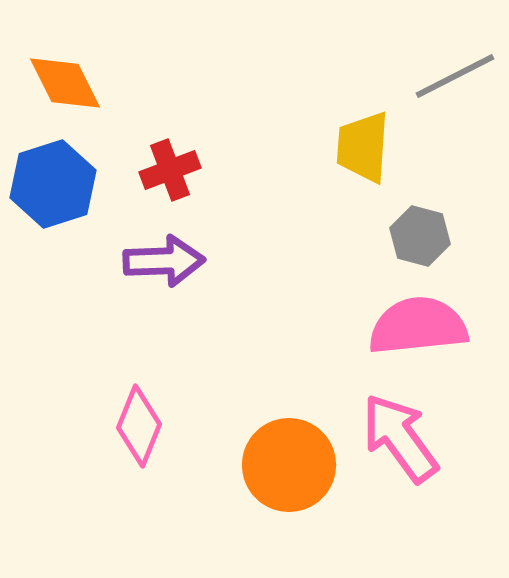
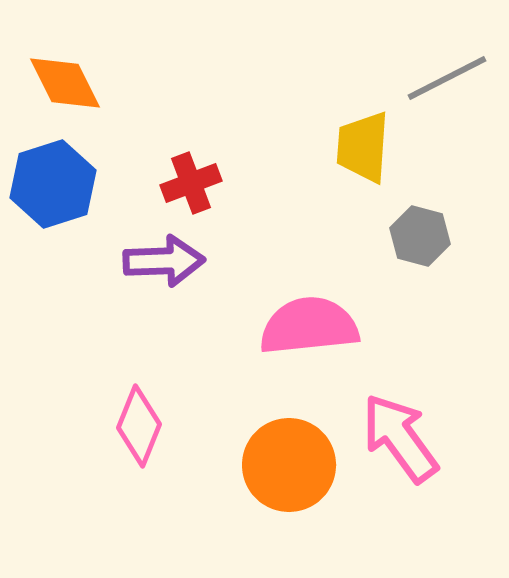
gray line: moved 8 px left, 2 px down
red cross: moved 21 px right, 13 px down
pink semicircle: moved 109 px left
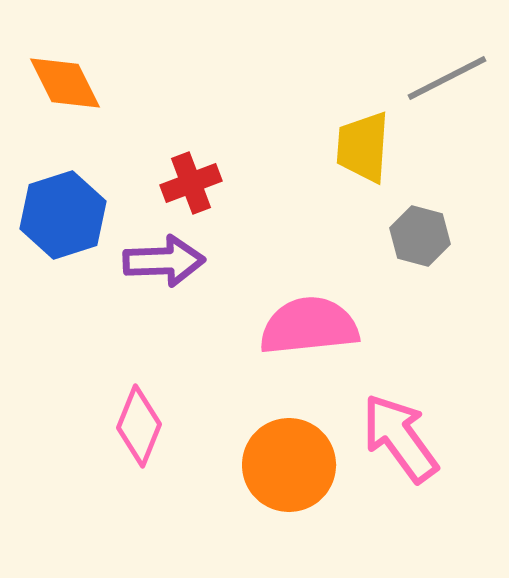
blue hexagon: moved 10 px right, 31 px down
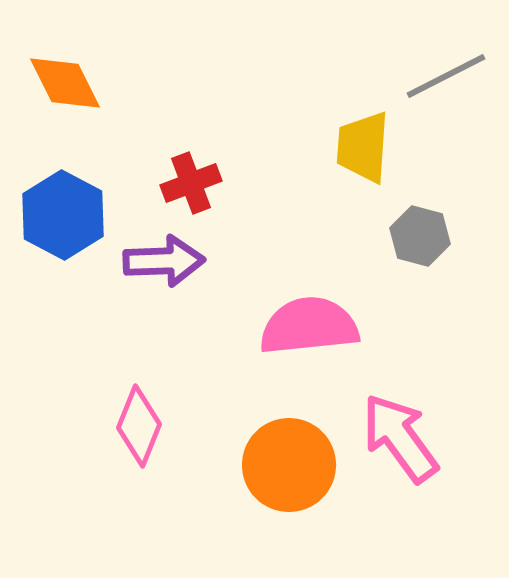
gray line: moved 1 px left, 2 px up
blue hexagon: rotated 14 degrees counterclockwise
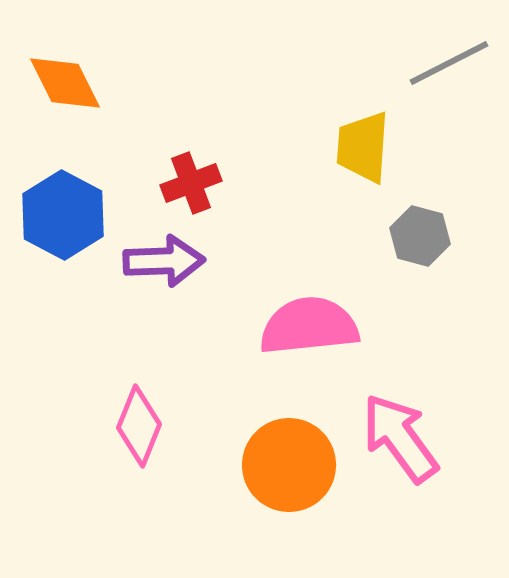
gray line: moved 3 px right, 13 px up
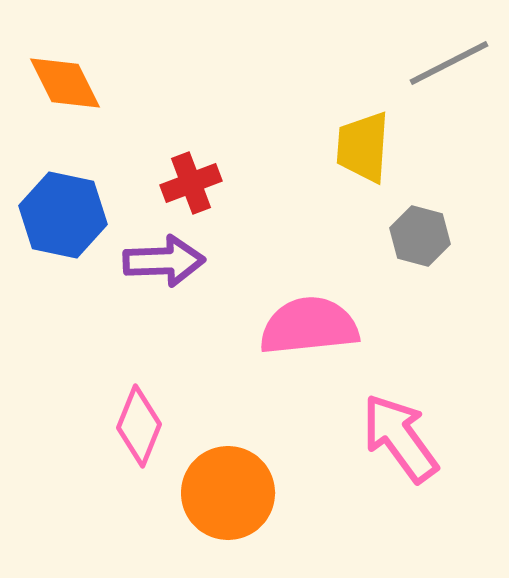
blue hexagon: rotated 16 degrees counterclockwise
orange circle: moved 61 px left, 28 px down
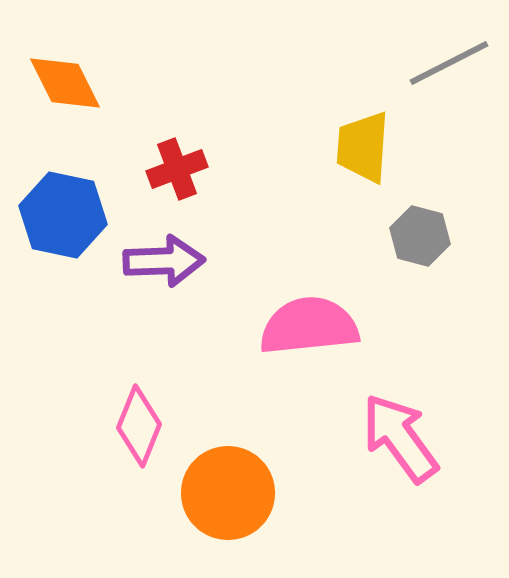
red cross: moved 14 px left, 14 px up
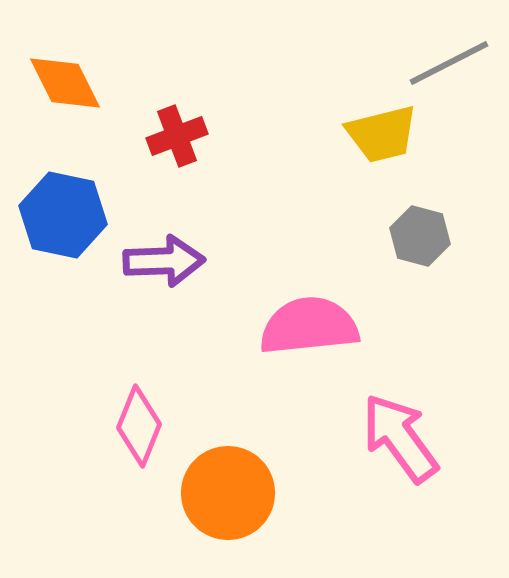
yellow trapezoid: moved 19 px right, 13 px up; rotated 108 degrees counterclockwise
red cross: moved 33 px up
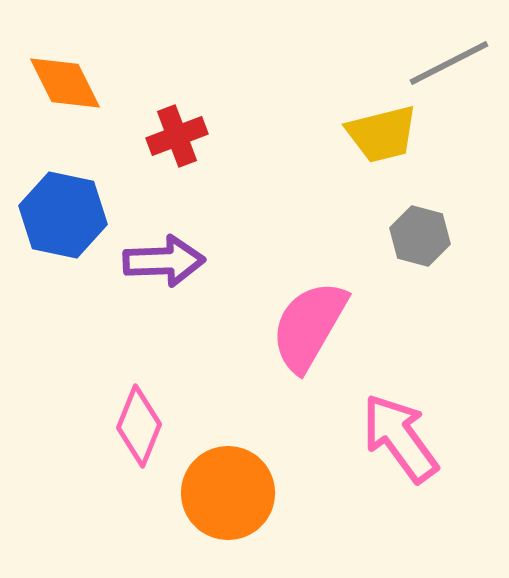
pink semicircle: rotated 54 degrees counterclockwise
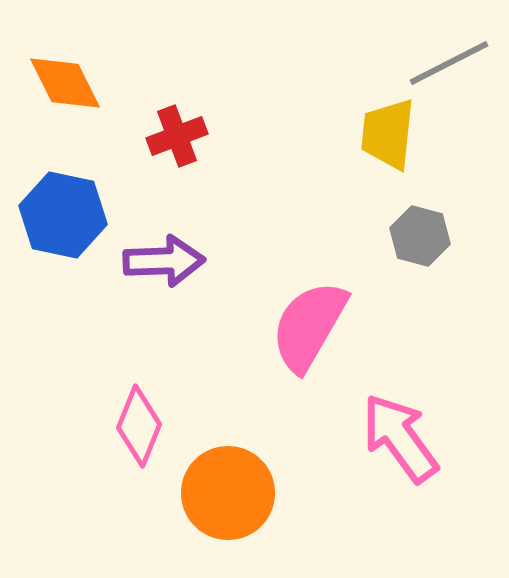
yellow trapezoid: moved 6 px right; rotated 110 degrees clockwise
